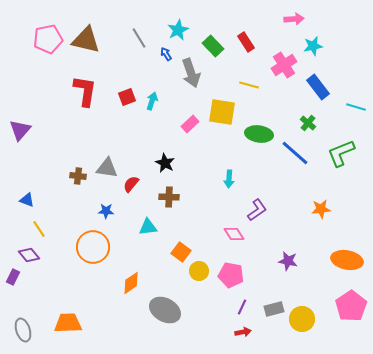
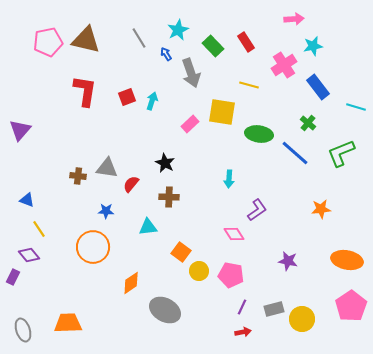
pink pentagon at (48, 39): moved 3 px down
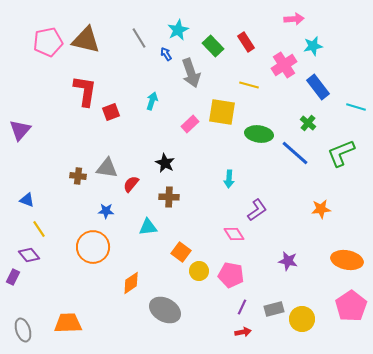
red square at (127, 97): moved 16 px left, 15 px down
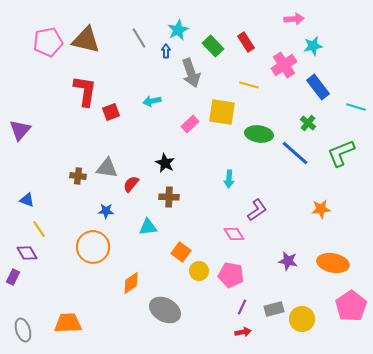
blue arrow at (166, 54): moved 3 px up; rotated 32 degrees clockwise
cyan arrow at (152, 101): rotated 120 degrees counterclockwise
purple diamond at (29, 255): moved 2 px left, 2 px up; rotated 10 degrees clockwise
orange ellipse at (347, 260): moved 14 px left, 3 px down
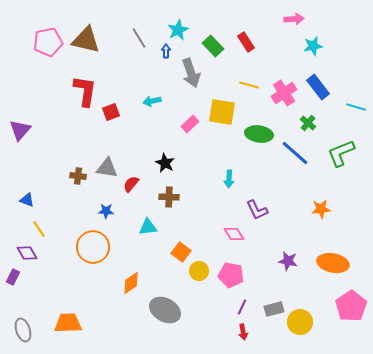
pink cross at (284, 65): moved 28 px down
purple L-shape at (257, 210): rotated 100 degrees clockwise
yellow circle at (302, 319): moved 2 px left, 3 px down
red arrow at (243, 332): rotated 91 degrees clockwise
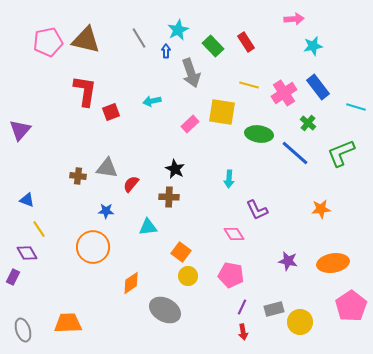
black star at (165, 163): moved 10 px right, 6 px down
orange ellipse at (333, 263): rotated 20 degrees counterclockwise
yellow circle at (199, 271): moved 11 px left, 5 px down
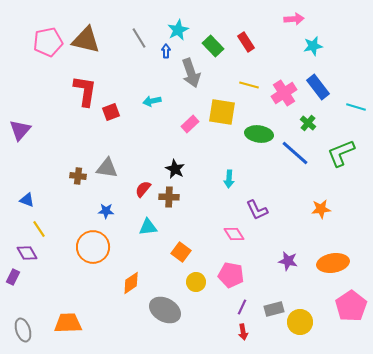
red semicircle at (131, 184): moved 12 px right, 5 px down
yellow circle at (188, 276): moved 8 px right, 6 px down
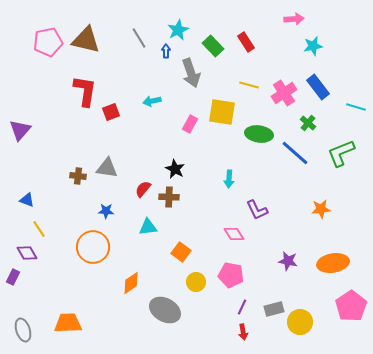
pink rectangle at (190, 124): rotated 18 degrees counterclockwise
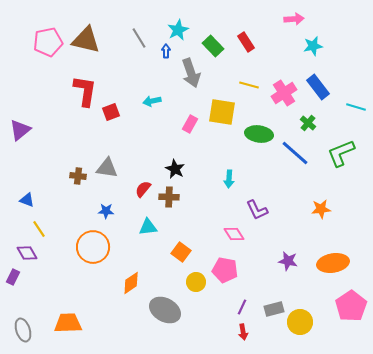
purple triangle at (20, 130): rotated 10 degrees clockwise
pink pentagon at (231, 275): moved 6 px left, 5 px up
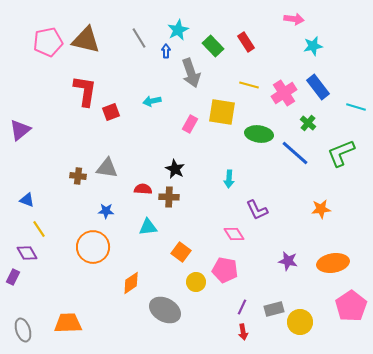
pink arrow at (294, 19): rotated 12 degrees clockwise
red semicircle at (143, 189): rotated 54 degrees clockwise
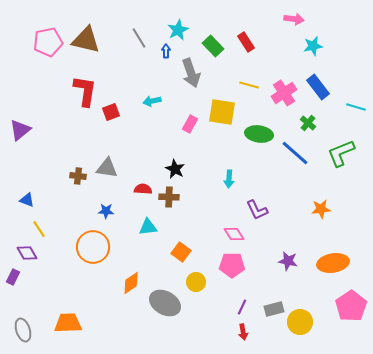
pink pentagon at (225, 270): moved 7 px right, 5 px up; rotated 10 degrees counterclockwise
gray ellipse at (165, 310): moved 7 px up
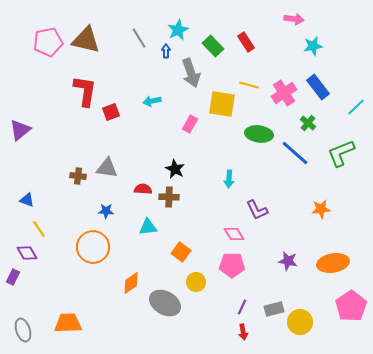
cyan line at (356, 107): rotated 60 degrees counterclockwise
yellow square at (222, 112): moved 8 px up
